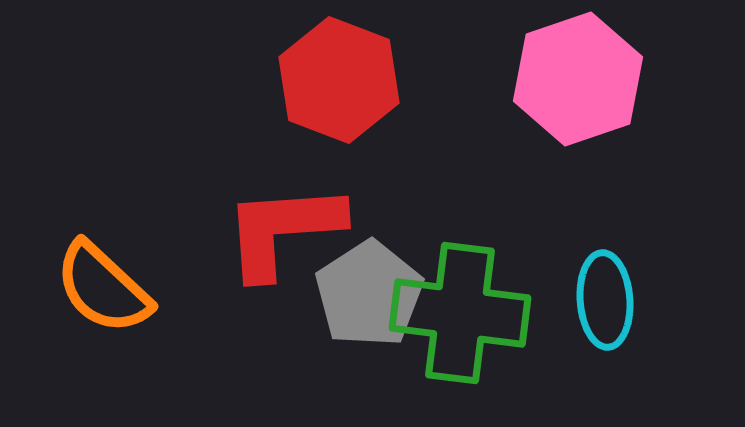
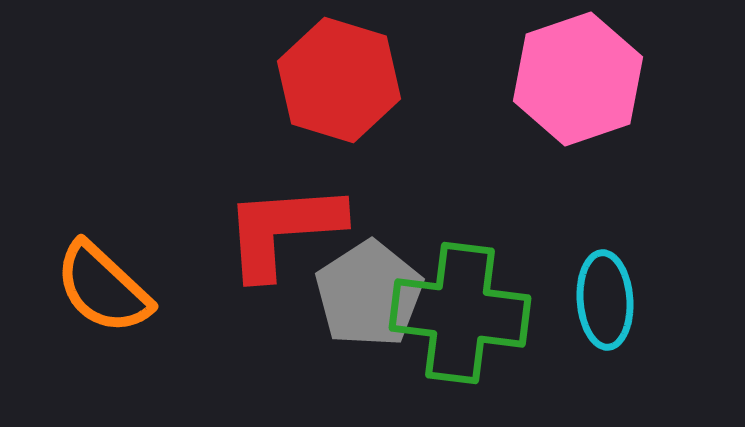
red hexagon: rotated 4 degrees counterclockwise
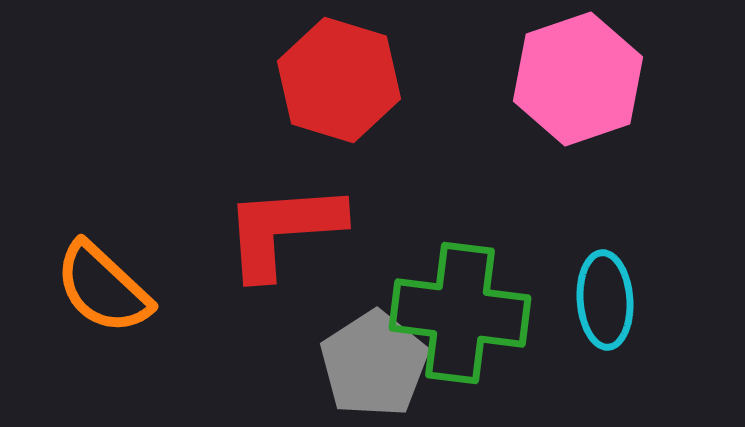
gray pentagon: moved 5 px right, 70 px down
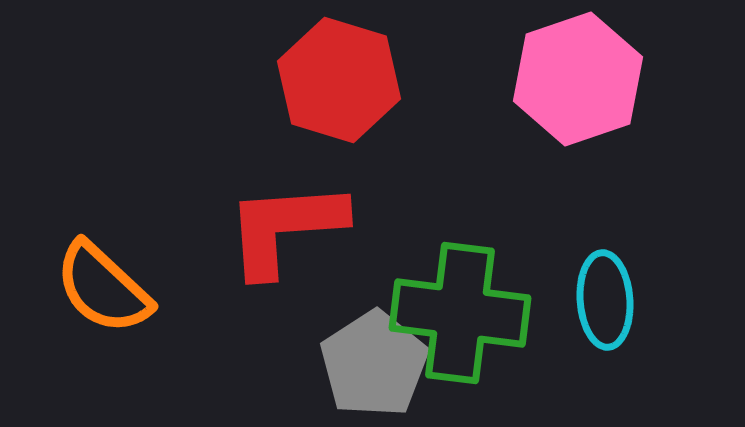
red L-shape: moved 2 px right, 2 px up
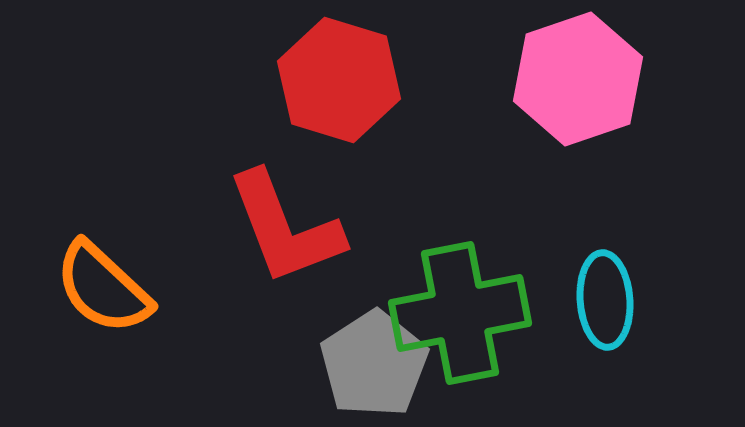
red L-shape: rotated 107 degrees counterclockwise
green cross: rotated 18 degrees counterclockwise
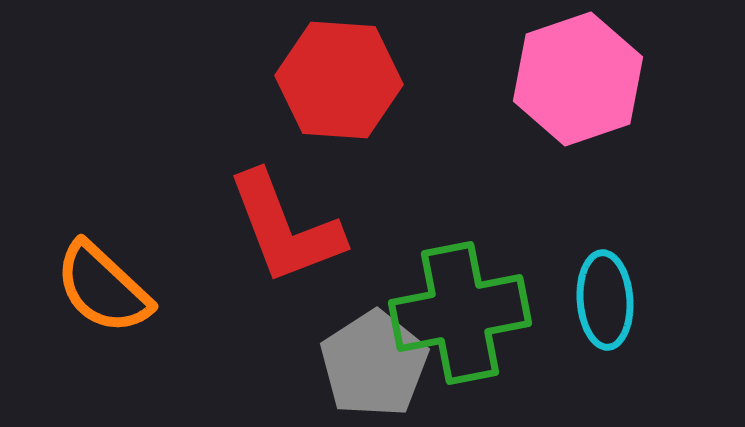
red hexagon: rotated 13 degrees counterclockwise
